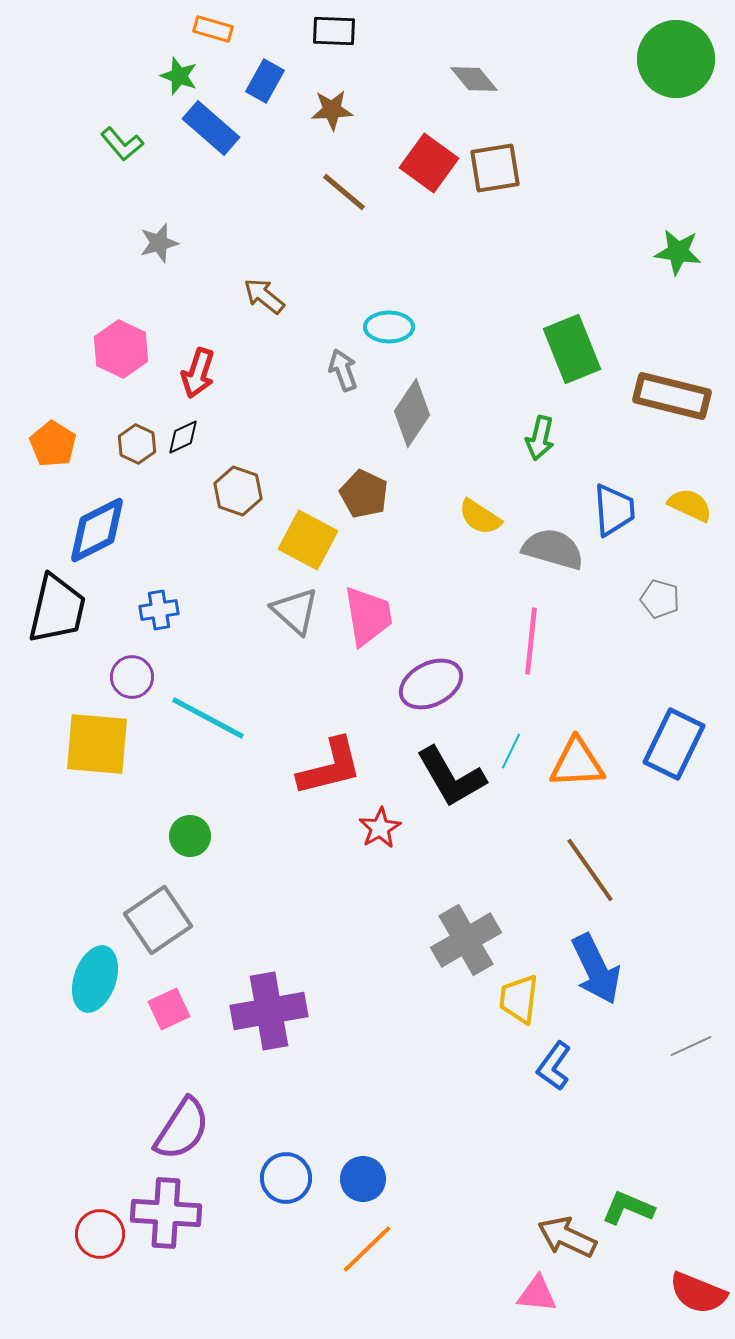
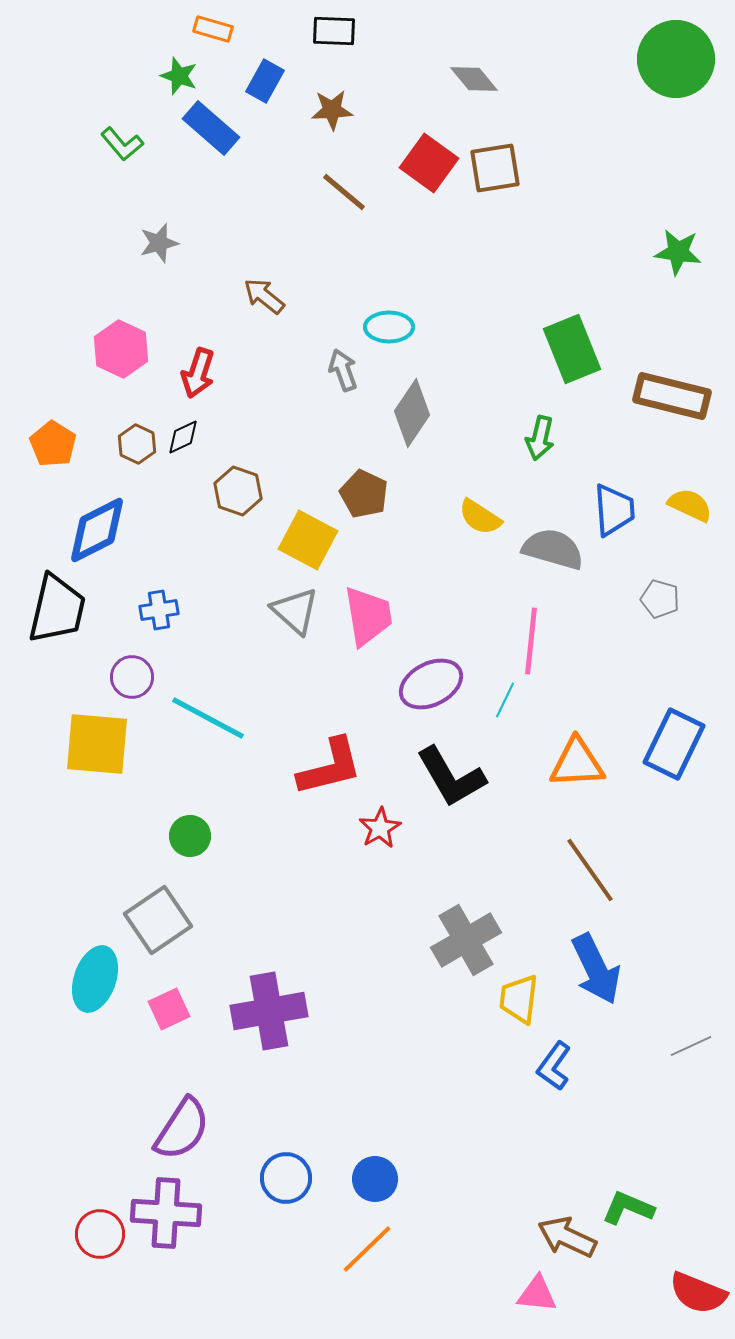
cyan line at (511, 751): moved 6 px left, 51 px up
blue circle at (363, 1179): moved 12 px right
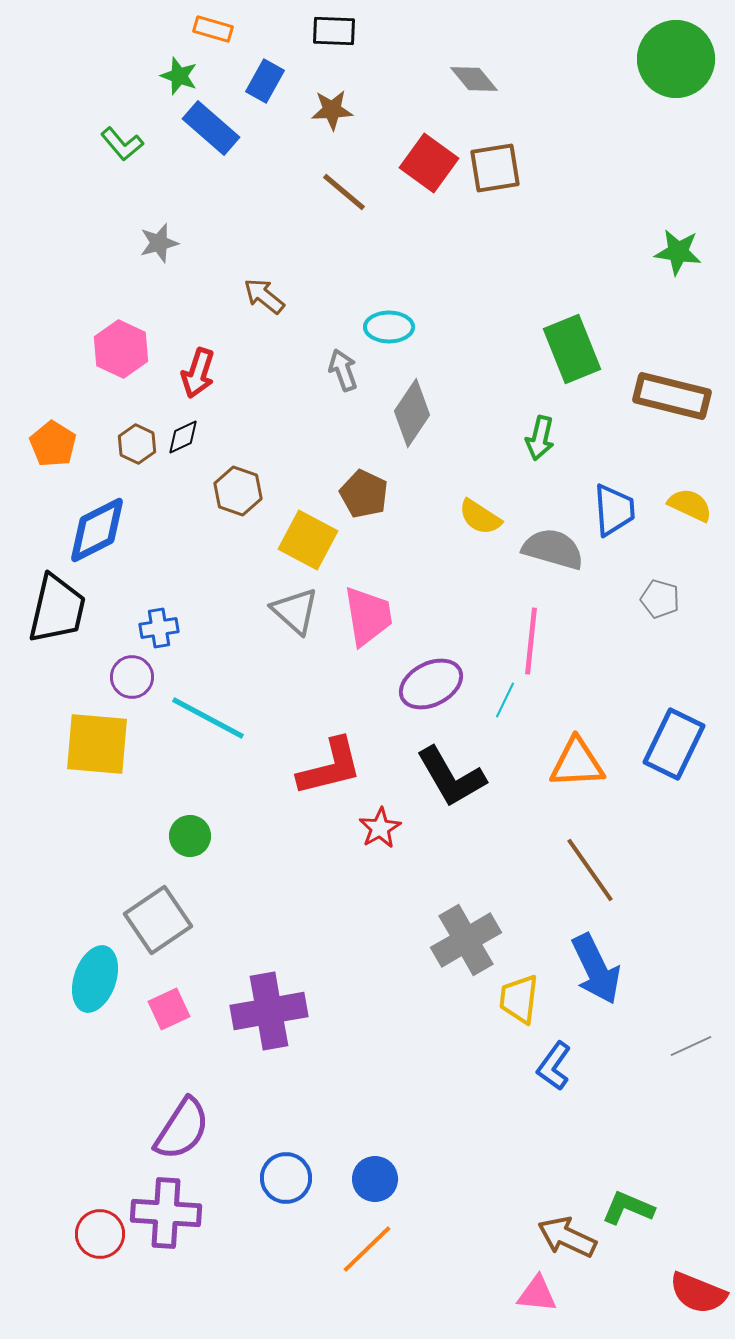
blue cross at (159, 610): moved 18 px down
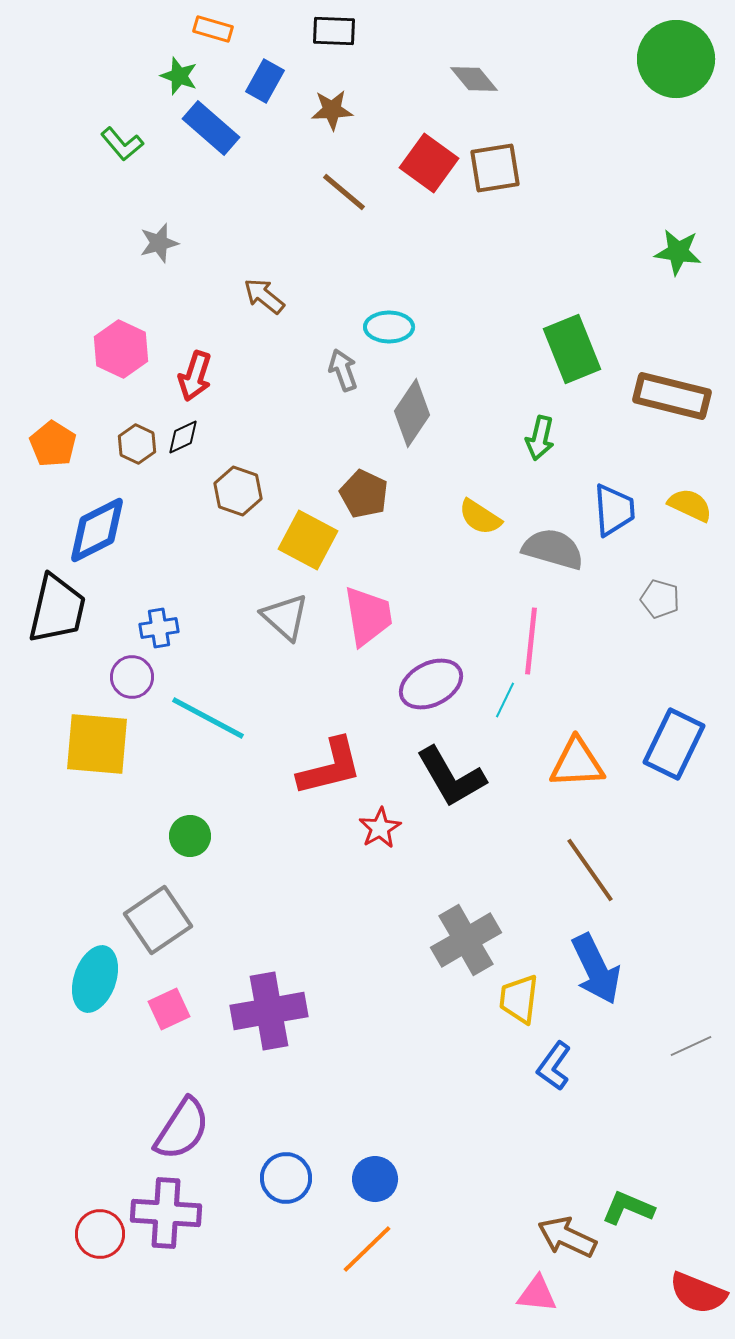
red arrow at (198, 373): moved 3 px left, 3 px down
gray triangle at (295, 611): moved 10 px left, 6 px down
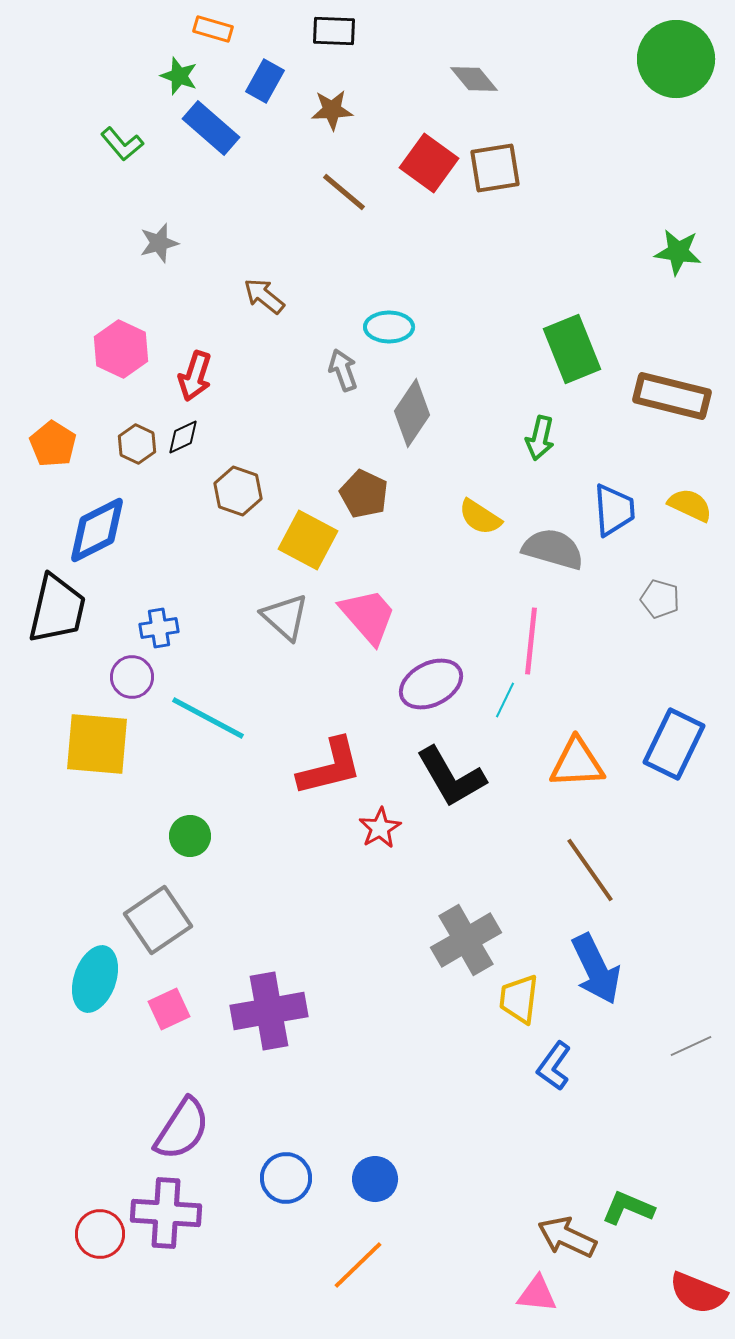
pink trapezoid at (368, 616): rotated 32 degrees counterclockwise
orange line at (367, 1249): moved 9 px left, 16 px down
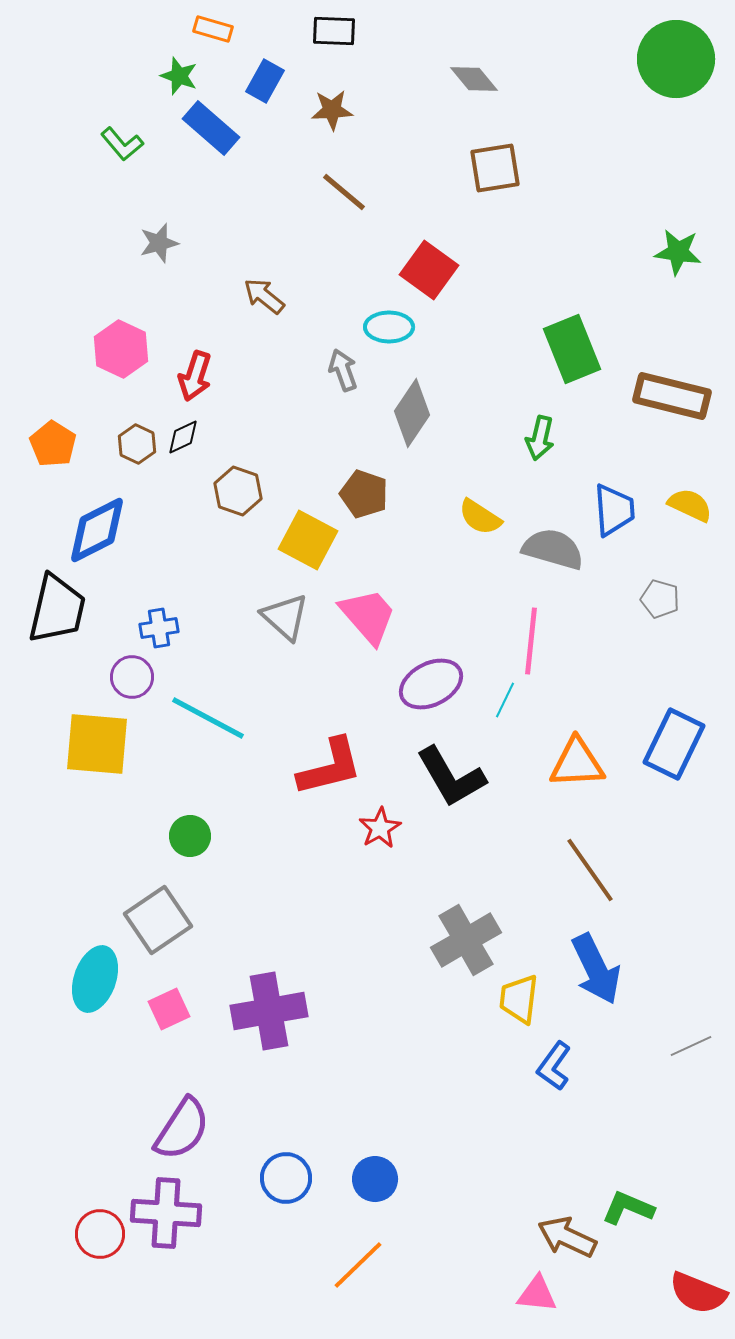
red square at (429, 163): moved 107 px down
brown pentagon at (364, 494): rotated 6 degrees counterclockwise
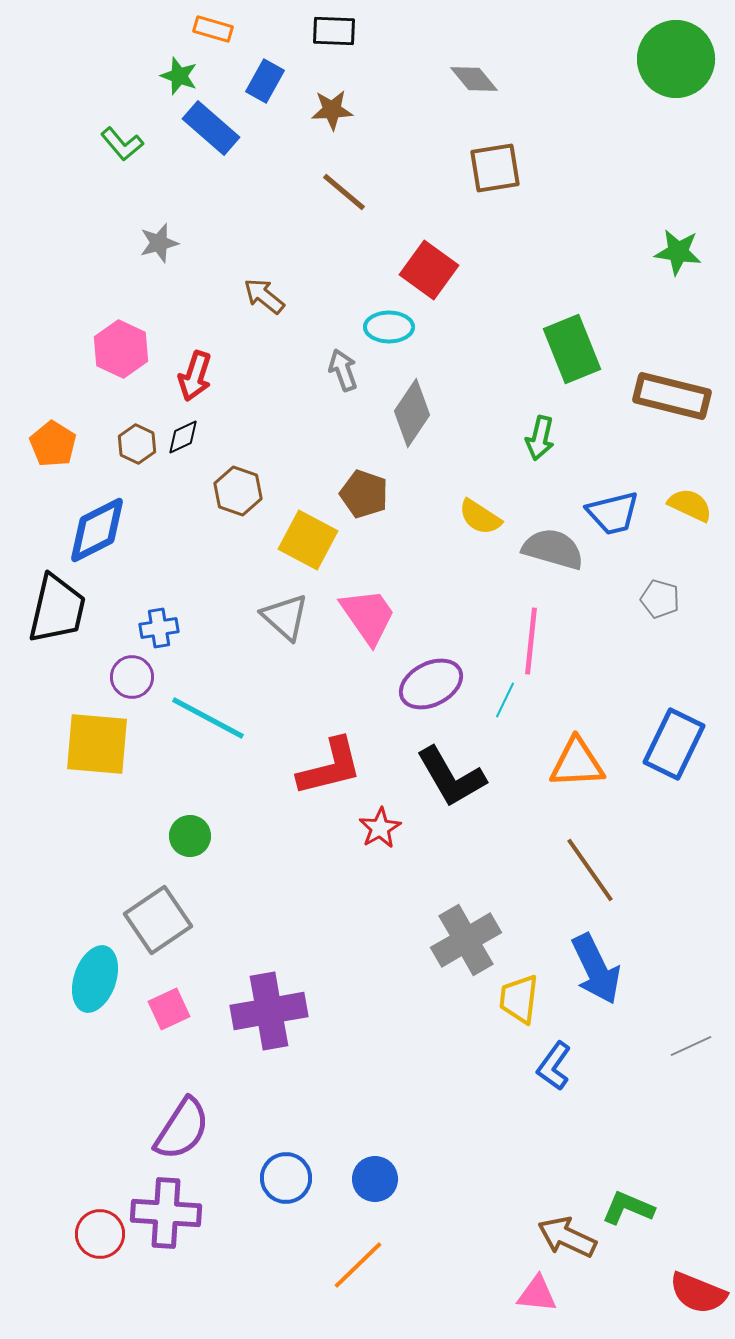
blue trapezoid at (614, 510): moved 1 px left, 3 px down; rotated 80 degrees clockwise
pink trapezoid at (368, 616): rotated 6 degrees clockwise
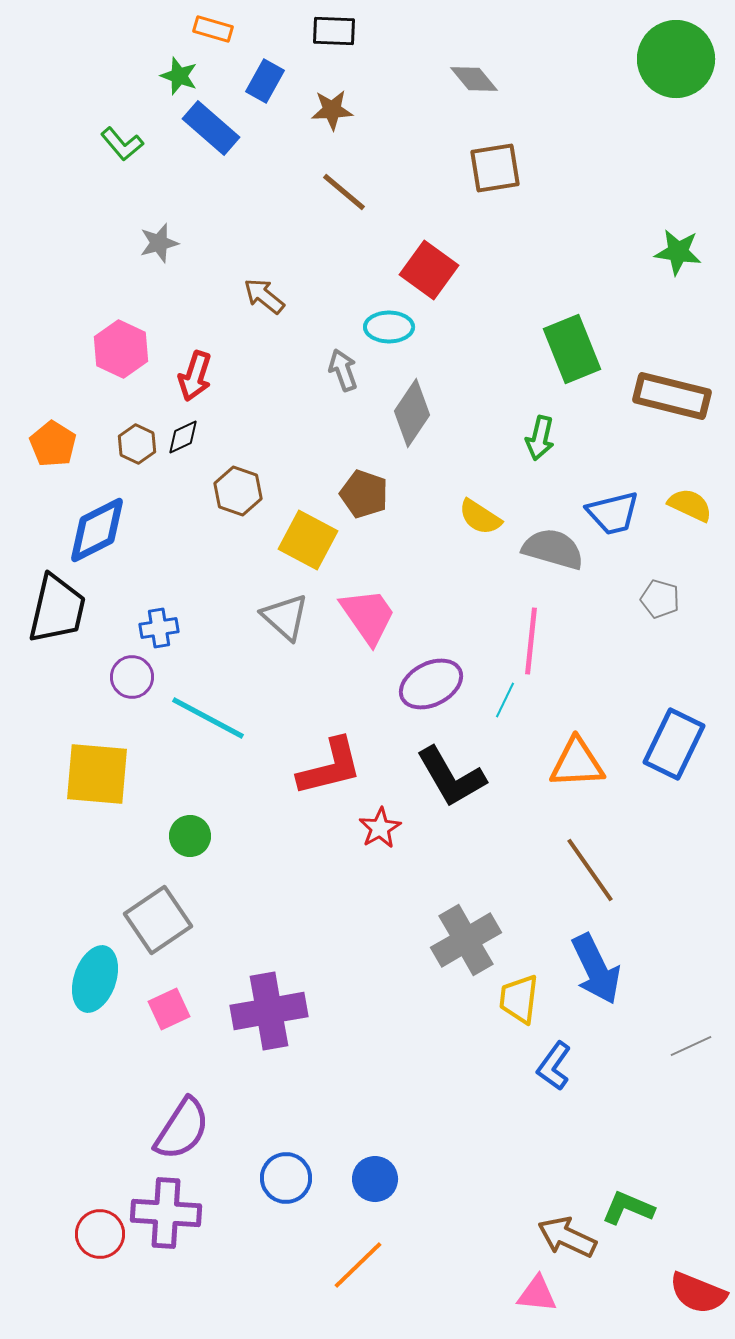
yellow square at (97, 744): moved 30 px down
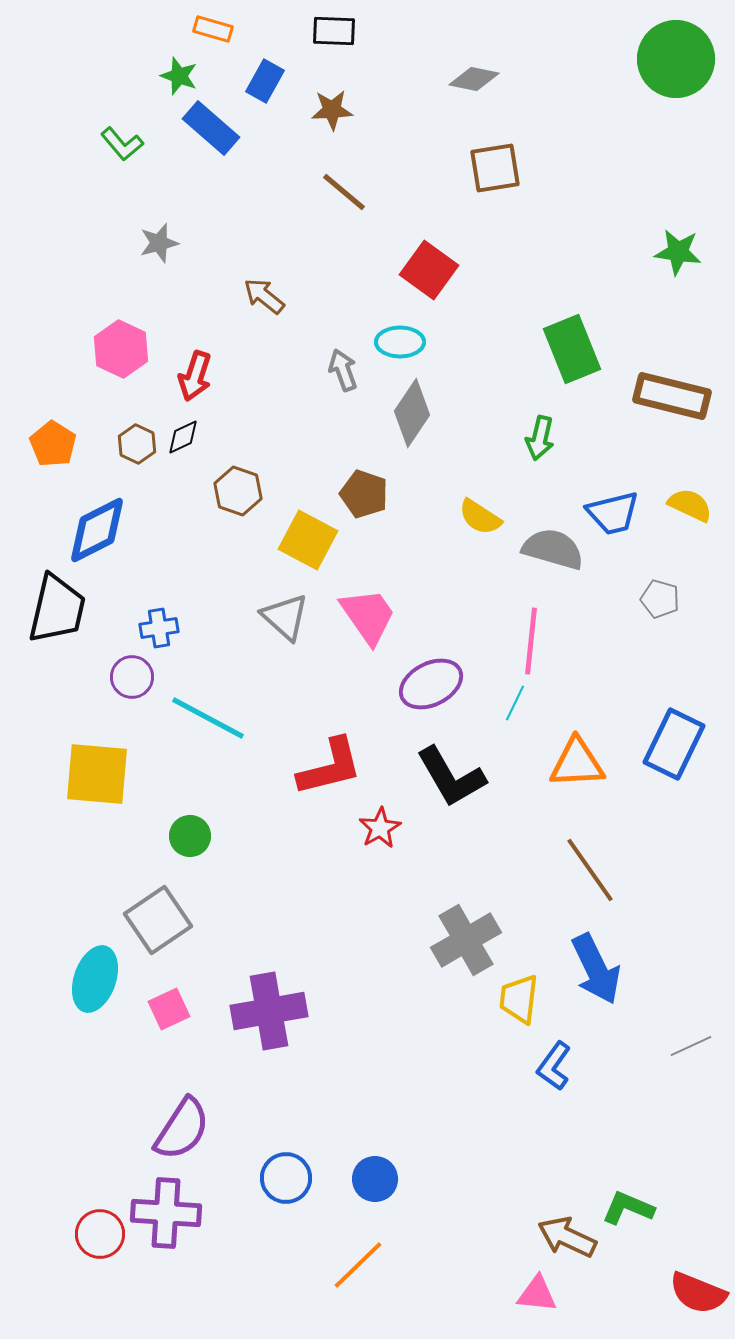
gray diamond at (474, 79): rotated 39 degrees counterclockwise
cyan ellipse at (389, 327): moved 11 px right, 15 px down
cyan line at (505, 700): moved 10 px right, 3 px down
